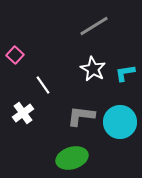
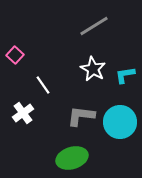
cyan L-shape: moved 2 px down
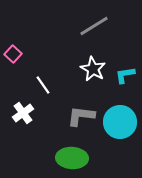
pink square: moved 2 px left, 1 px up
green ellipse: rotated 20 degrees clockwise
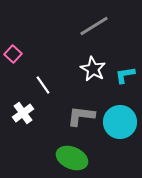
green ellipse: rotated 20 degrees clockwise
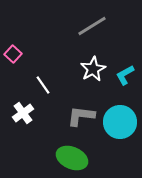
gray line: moved 2 px left
white star: rotated 15 degrees clockwise
cyan L-shape: rotated 20 degrees counterclockwise
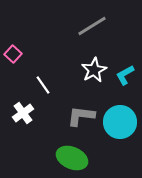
white star: moved 1 px right, 1 px down
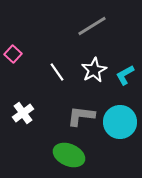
white line: moved 14 px right, 13 px up
green ellipse: moved 3 px left, 3 px up
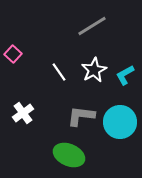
white line: moved 2 px right
